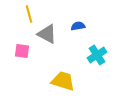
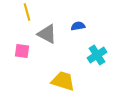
yellow line: moved 2 px left, 2 px up
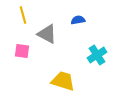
yellow line: moved 4 px left, 3 px down
blue semicircle: moved 6 px up
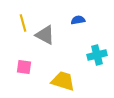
yellow line: moved 8 px down
gray triangle: moved 2 px left, 1 px down
pink square: moved 2 px right, 16 px down
cyan cross: rotated 18 degrees clockwise
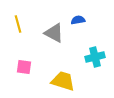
yellow line: moved 5 px left, 1 px down
gray triangle: moved 9 px right, 2 px up
cyan cross: moved 2 px left, 2 px down
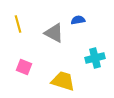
cyan cross: moved 1 px down
pink square: rotated 14 degrees clockwise
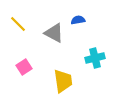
yellow line: rotated 30 degrees counterclockwise
pink square: rotated 35 degrees clockwise
yellow trapezoid: rotated 65 degrees clockwise
